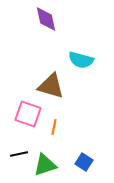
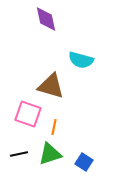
green triangle: moved 5 px right, 11 px up
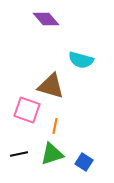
purple diamond: rotated 28 degrees counterclockwise
pink square: moved 1 px left, 4 px up
orange line: moved 1 px right, 1 px up
green triangle: moved 2 px right
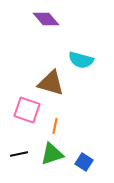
brown triangle: moved 3 px up
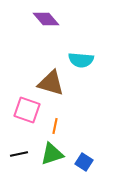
cyan semicircle: rotated 10 degrees counterclockwise
